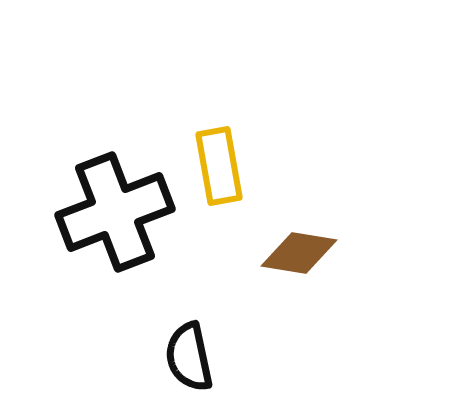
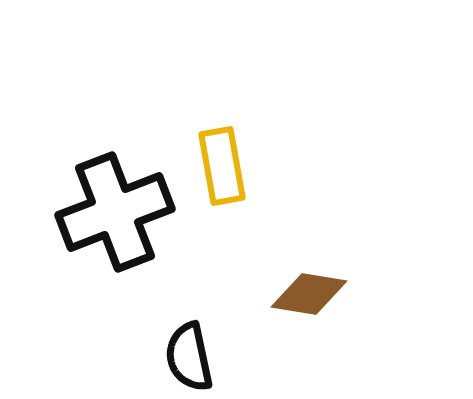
yellow rectangle: moved 3 px right
brown diamond: moved 10 px right, 41 px down
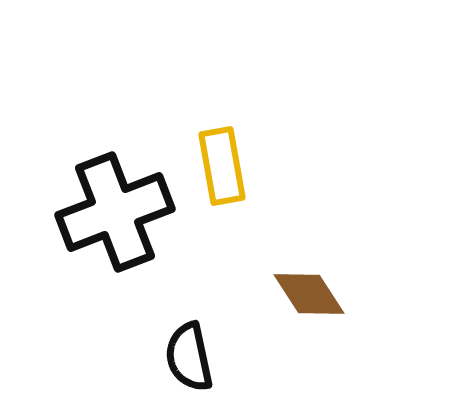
brown diamond: rotated 48 degrees clockwise
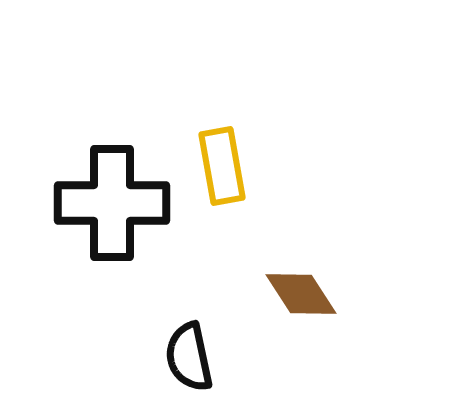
black cross: moved 3 px left, 9 px up; rotated 21 degrees clockwise
brown diamond: moved 8 px left
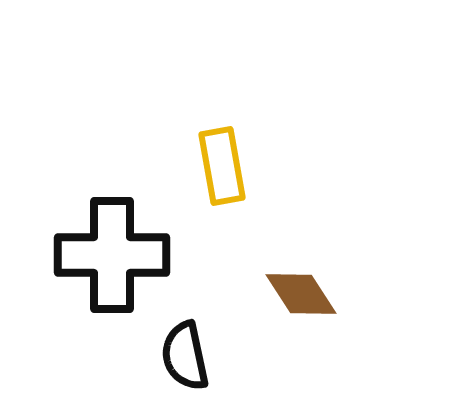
black cross: moved 52 px down
black semicircle: moved 4 px left, 1 px up
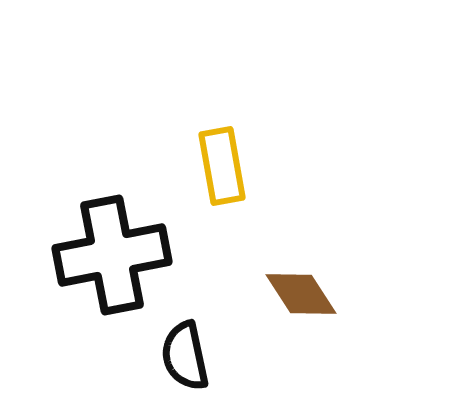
black cross: rotated 11 degrees counterclockwise
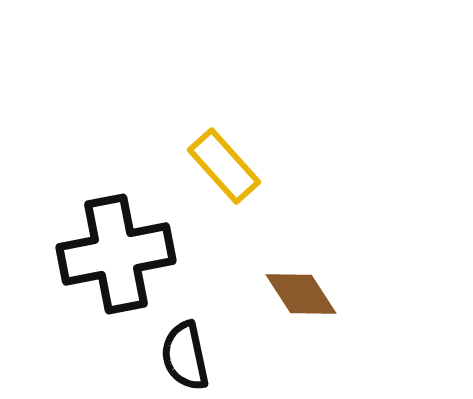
yellow rectangle: moved 2 px right; rotated 32 degrees counterclockwise
black cross: moved 4 px right, 1 px up
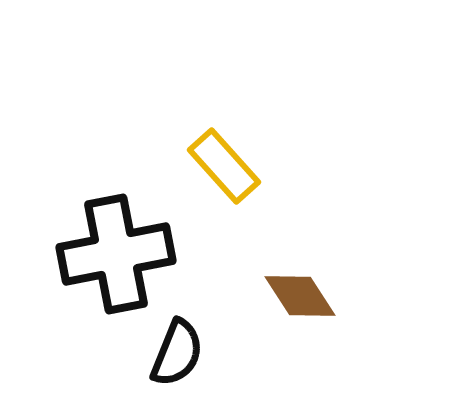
brown diamond: moved 1 px left, 2 px down
black semicircle: moved 8 px left, 3 px up; rotated 146 degrees counterclockwise
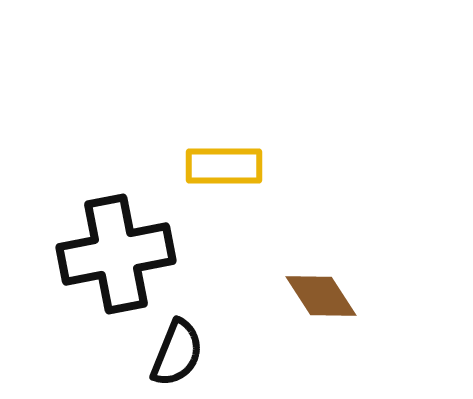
yellow rectangle: rotated 48 degrees counterclockwise
brown diamond: moved 21 px right
